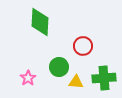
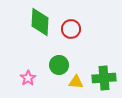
red circle: moved 12 px left, 17 px up
green circle: moved 2 px up
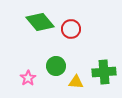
green diamond: rotated 44 degrees counterclockwise
green circle: moved 3 px left, 1 px down
green cross: moved 6 px up
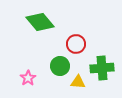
red circle: moved 5 px right, 15 px down
green circle: moved 4 px right
green cross: moved 2 px left, 4 px up
yellow triangle: moved 2 px right
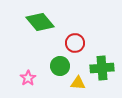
red circle: moved 1 px left, 1 px up
yellow triangle: moved 1 px down
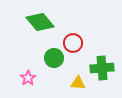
red circle: moved 2 px left
green circle: moved 6 px left, 8 px up
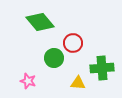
pink star: moved 3 px down; rotated 21 degrees counterclockwise
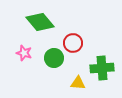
pink star: moved 4 px left, 28 px up
